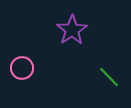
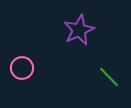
purple star: moved 7 px right; rotated 8 degrees clockwise
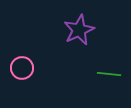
green line: moved 3 px up; rotated 40 degrees counterclockwise
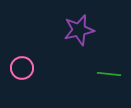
purple star: rotated 12 degrees clockwise
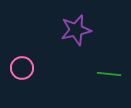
purple star: moved 3 px left
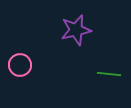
pink circle: moved 2 px left, 3 px up
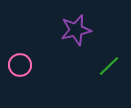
green line: moved 8 px up; rotated 50 degrees counterclockwise
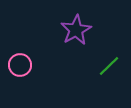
purple star: rotated 16 degrees counterclockwise
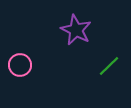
purple star: rotated 16 degrees counterclockwise
